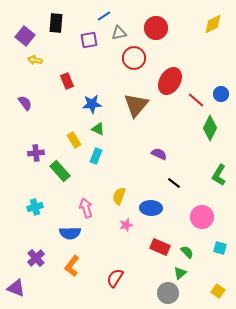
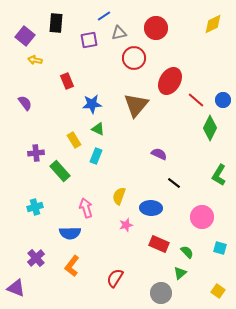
blue circle at (221, 94): moved 2 px right, 6 px down
red rectangle at (160, 247): moved 1 px left, 3 px up
gray circle at (168, 293): moved 7 px left
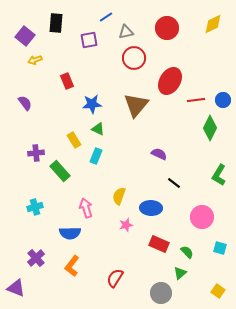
blue line at (104, 16): moved 2 px right, 1 px down
red circle at (156, 28): moved 11 px right
gray triangle at (119, 33): moved 7 px right, 1 px up
yellow arrow at (35, 60): rotated 32 degrees counterclockwise
red line at (196, 100): rotated 48 degrees counterclockwise
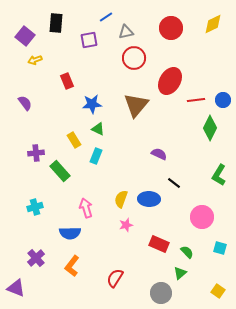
red circle at (167, 28): moved 4 px right
yellow semicircle at (119, 196): moved 2 px right, 3 px down
blue ellipse at (151, 208): moved 2 px left, 9 px up
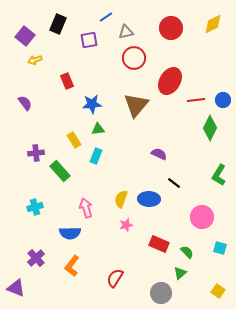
black rectangle at (56, 23): moved 2 px right, 1 px down; rotated 18 degrees clockwise
green triangle at (98, 129): rotated 32 degrees counterclockwise
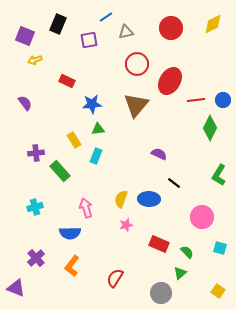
purple square at (25, 36): rotated 18 degrees counterclockwise
red circle at (134, 58): moved 3 px right, 6 px down
red rectangle at (67, 81): rotated 42 degrees counterclockwise
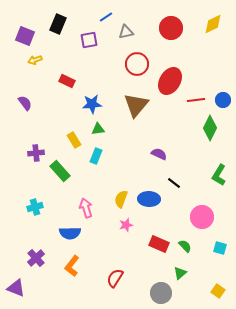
green semicircle at (187, 252): moved 2 px left, 6 px up
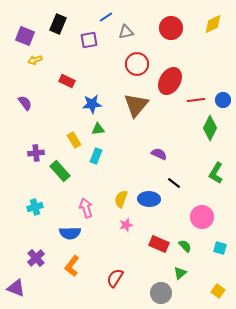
green L-shape at (219, 175): moved 3 px left, 2 px up
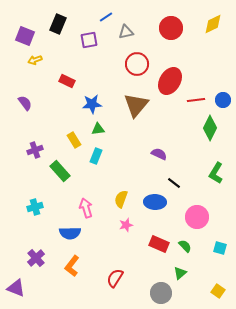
purple cross at (36, 153): moved 1 px left, 3 px up; rotated 14 degrees counterclockwise
blue ellipse at (149, 199): moved 6 px right, 3 px down
pink circle at (202, 217): moved 5 px left
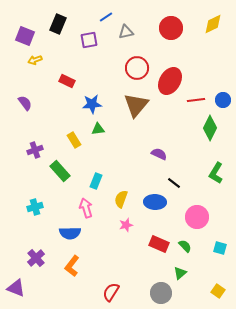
red circle at (137, 64): moved 4 px down
cyan rectangle at (96, 156): moved 25 px down
red semicircle at (115, 278): moved 4 px left, 14 px down
